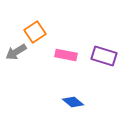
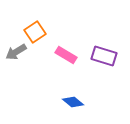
pink rectangle: rotated 20 degrees clockwise
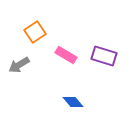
gray arrow: moved 3 px right, 13 px down
blue diamond: rotated 10 degrees clockwise
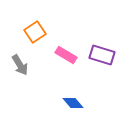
purple rectangle: moved 2 px left, 1 px up
gray arrow: moved 1 px right; rotated 90 degrees counterclockwise
blue diamond: moved 1 px down
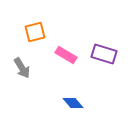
orange square: rotated 20 degrees clockwise
purple rectangle: moved 2 px right, 1 px up
gray arrow: moved 2 px right, 3 px down
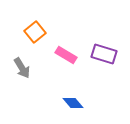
orange square: rotated 25 degrees counterclockwise
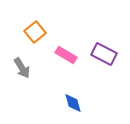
purple rectangle: rotated 10 degrees clockwise
blue diamond: rotated 25 degrees clockwise
